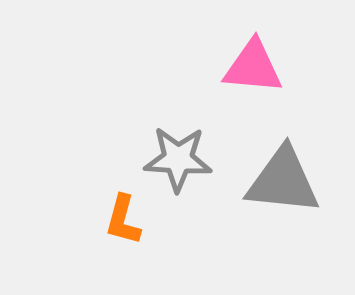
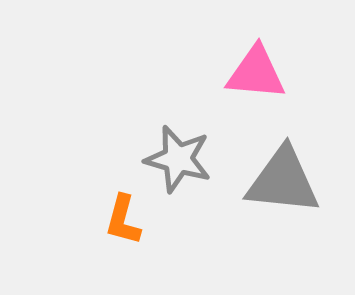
pink triangle: moved 3 px right, 6 px down
gray star: rotated 12 degrees clockwise
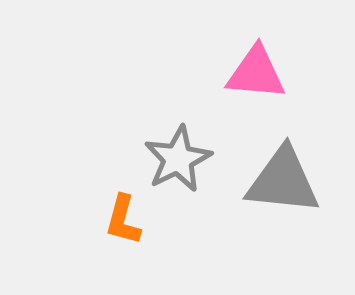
gray star: rotated 30 degrees clockwise
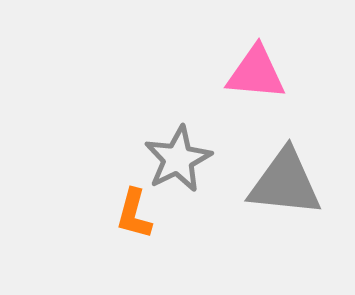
gray triangle: moved 2 px right, 2 px down
orange L-shape: moved 11 px right, 6 px up
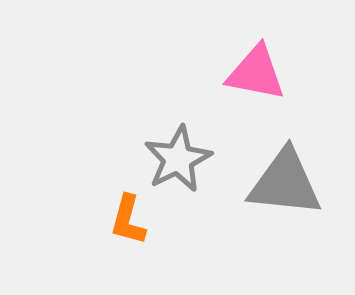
pink triangle: rotated 6 degrees clockwise
orange L-shape: moved 6 px left, 6 px down
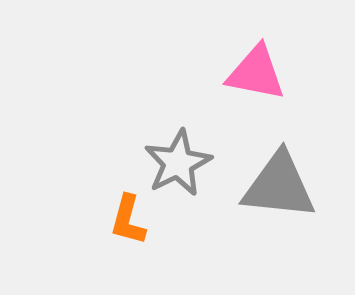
gray star: moved 4 px down
gray triangle: moved 6 px left, 3 px down
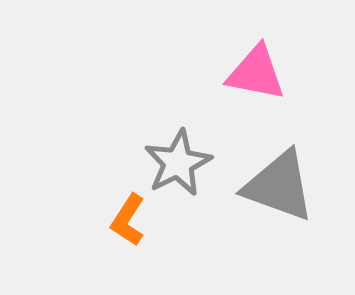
gray triangle: rotated 14 degrees clockwise
orange L-shape: rotated 18 degrees clockwise
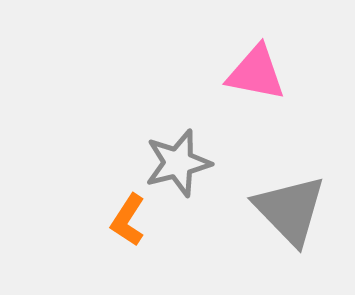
gray star: rotated 12 degrees clockwise
gray triangle: moved 11 px right, 24 px down; rotated 26 degrees clockwise
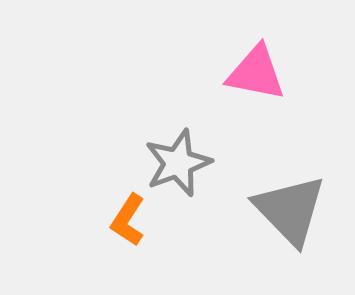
gray star: rotated 6 degrees counterclockwise
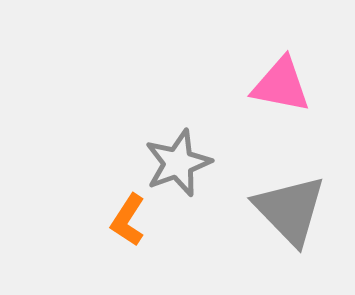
pink triangle: moved 25 px right, 12 px down
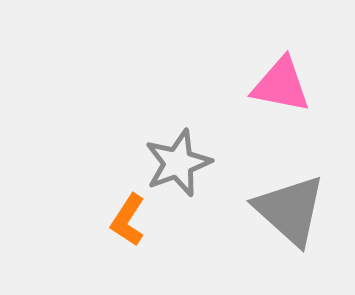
gray triangle: rotated 4 degrees counterclockwise
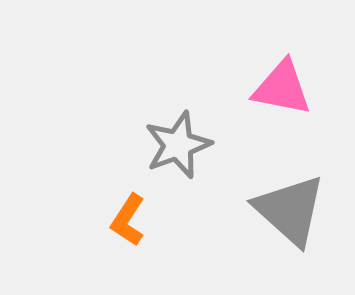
pink triangle: moved 1 px right, 3 px down
gray star: moved 18 px up
